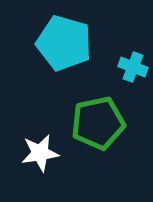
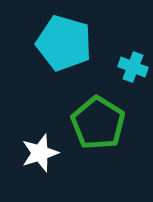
green pentagon: rotated 28 degrees counterclockwise
white star: rotated 9 degrees counterclockwise
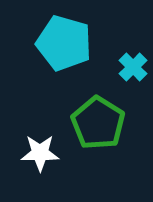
cyan cross: rotated 24 degrees clockwise
white star: rotated 18 degrees clockwise
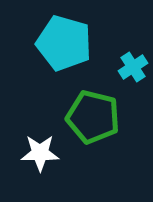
cyan cross: rotated 12 degrees clockwise
green pentagon: moved 5 px left, 6 px up; rotated 18 degrees counterclockwise
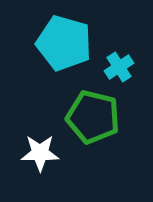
cyan cross: moved 14 px left
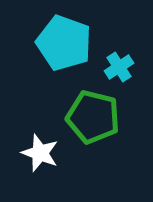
cyan pentagon: rotated 4 degrees clockwise
white star: rotated 21 degrees clockwise
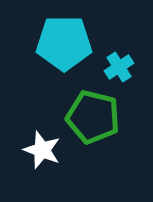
cyan pentagon: rotated 20 degrees counterclockwise
white star: moved 2 px right, 3 px up
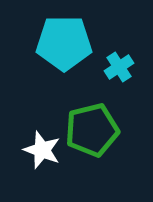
green pentagon: moved 1 px left, 13 px down; rotated 28 degrees counterclockwise
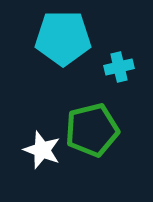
cyan pentagon: moved 1 px left, 5 px up
cyan cross: rotated 20 degrees clockwise
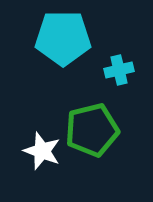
cyan cross: moved 3 px down
white star: moved 1 px down
